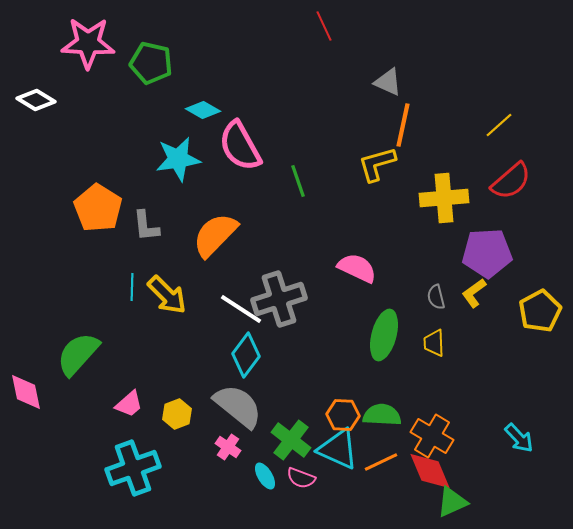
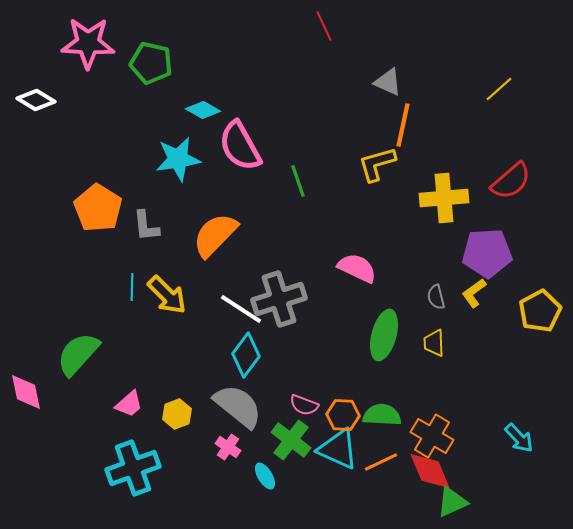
yellow line at (499, 125): moved 36 px up
pink semicircle at (301, 478): moved 3 px right, 73 px up
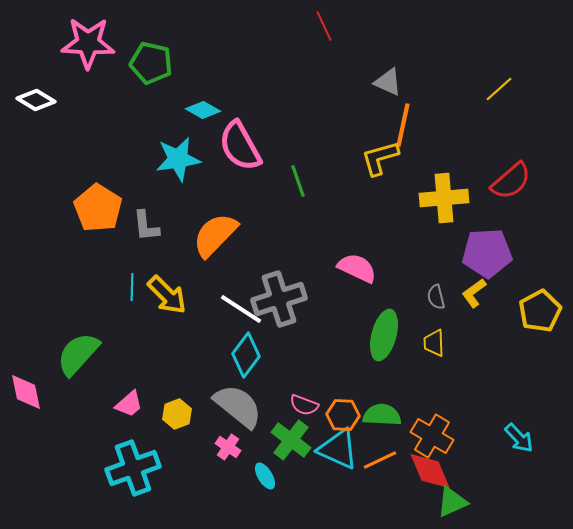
yellow L-shape at (377, 164): moved 3 px right, 6 px up
orange line at (381, 462): moved 1 px left, 2 px up
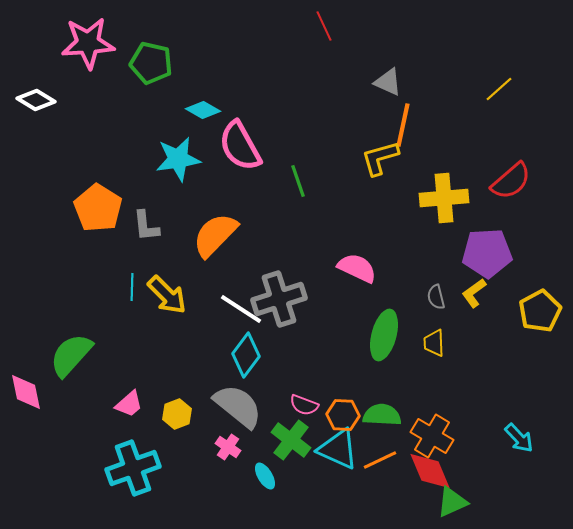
pink star at (88, 43): rotated 6 degrees counterclockwise
green semicircle at (78, 354): moved 7 px left, 1 px down
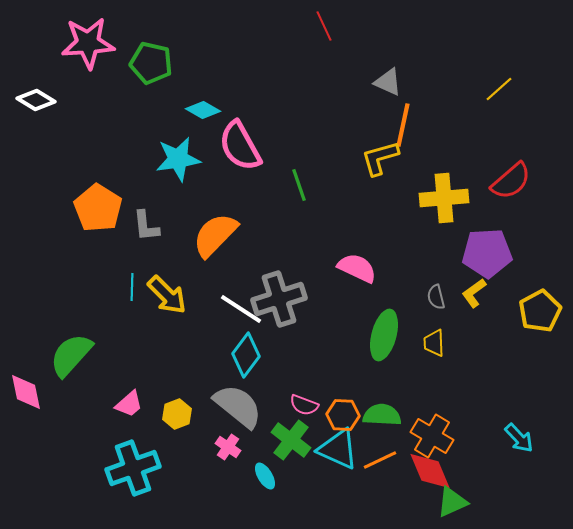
green line at (298, 181): moved 1 px right, 4 px down
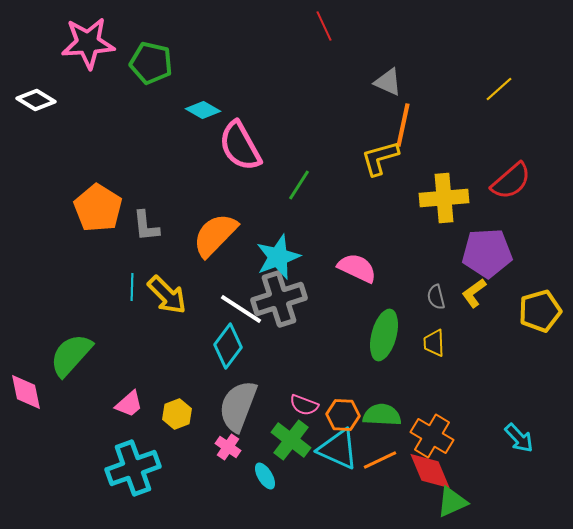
cyan star at (178, 159): moved 100 px right, 98 px down; rotated 12 degrees counterclockwise
green line at (299, 185): rotated 52 degrees clockwise
yellow pentagon at (540, 311): rotated 12 degrees clockwise
cyan diamond at (246, 355): moved 18 px left, 9 px up
gray semicircle at (238, 406): rotated 108 degrees counterclockwise
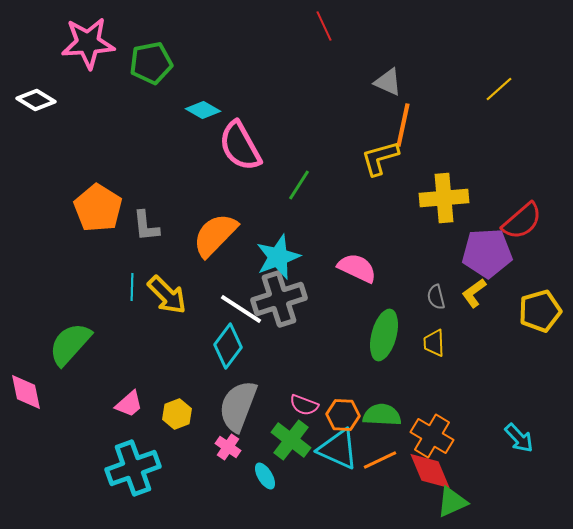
green pentagon at (151, 63): rotated 24 degrees counterclockwise
red semicircle at (511, 181): moved 11 px right, 40 px down
green semicircle at (71, 355): moved 1 px left, 11 px up
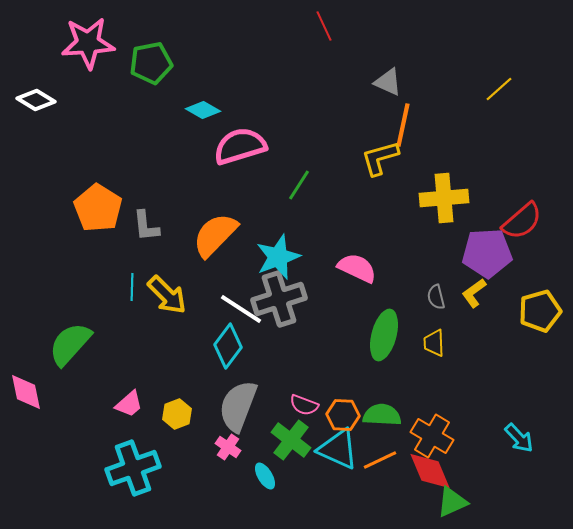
pink semicircle at (240, 146): rotated 102 degrees clockwise
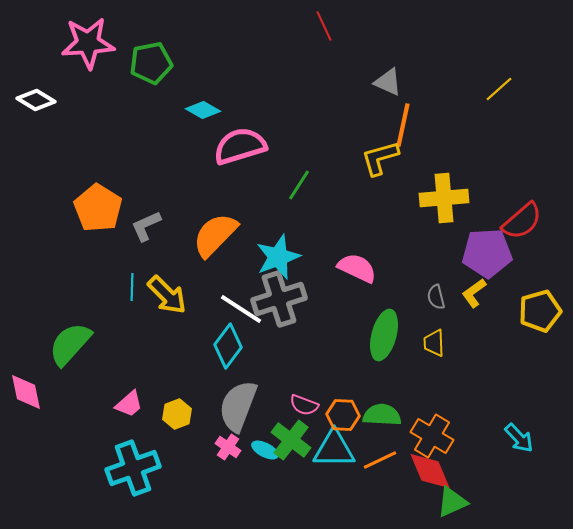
gray L-shape at (146, 226): rotated 72 degrees clockwise
cyan triangle at (338, 449): moved 4 px left; rotated 24 degrees counterclockwise
cyan ellipse at (265, 476): moved 26 px up; rotated 32 degrees counterclockwise
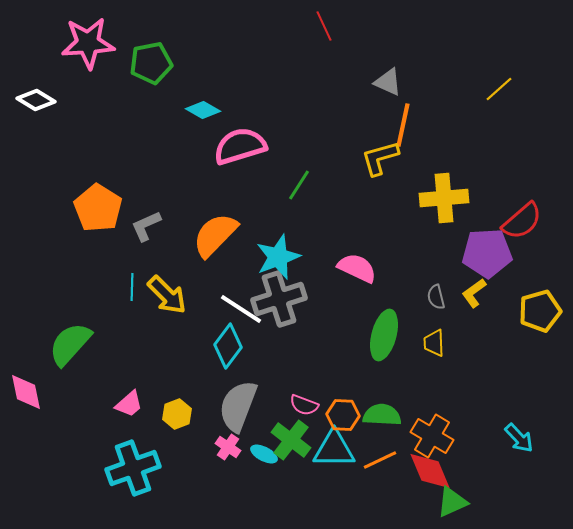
cyan ellipse at (265, 450): moved 1 px left, 4 px down
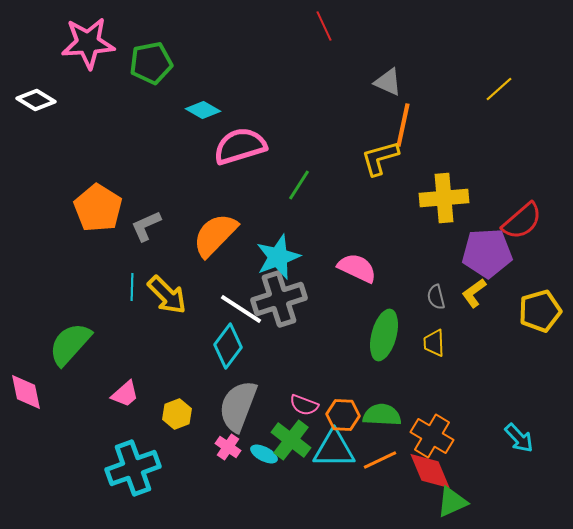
pink trapezoid at (129, 404): moved 4 px left, 10 px up
